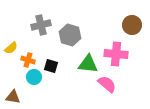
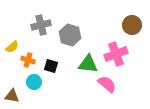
yellow semicircle: moved 1 px right, 1 px up
pink cross: rotated 25 degrees counterclockwise
cyan circle: moved 5 px down
brown triangle: moved 1 px left, 1 px up
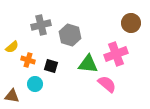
brown circle: moved 1 px left, 2 px up
cyan circle: moved 1 px right, 2 px down
